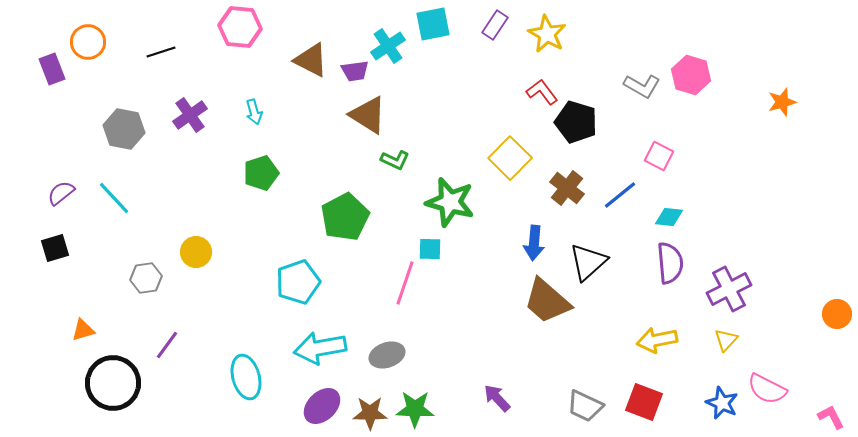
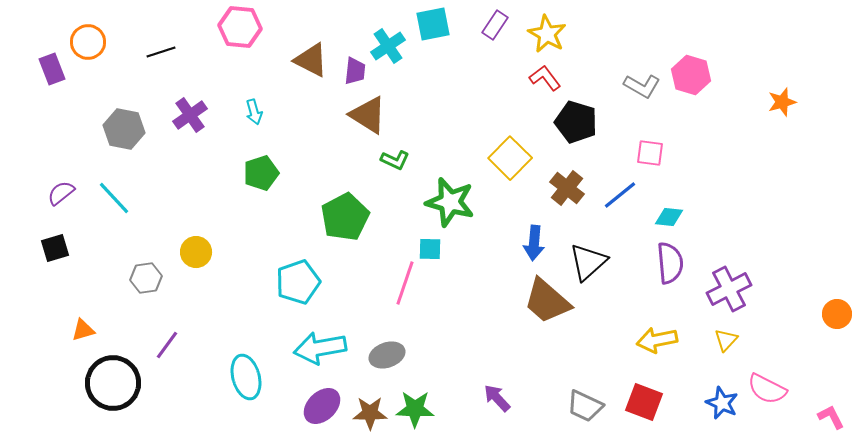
purple trapezoid at (355, 71): rotated 76 degrees counterclockwise
red L-shape at (542, 92): moved 3 px right, 14 px up
pink square at (659, 156): moved 9 px left, 3 px up; rotated 20 degrees counterclockwise
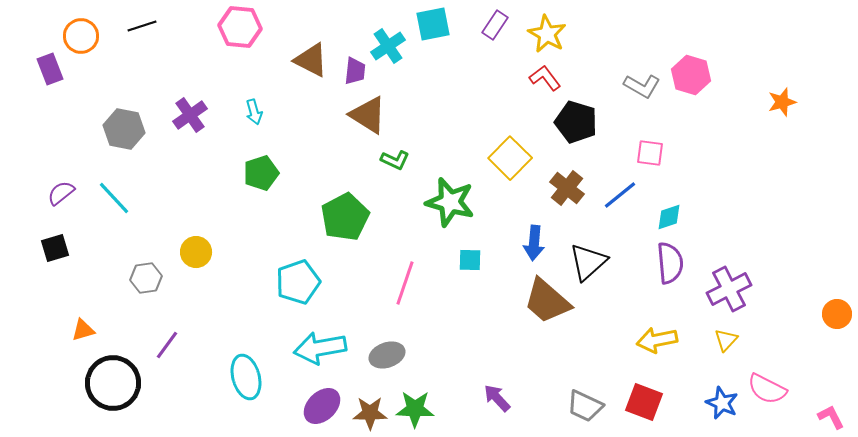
orange circle at (88, 42): moved 7 px left, 6 px up
black line at (161, 52): moved 19 px left, 26 px up
purple rectangle at (52, 69): moved 2 px left
cyan diamond at (669, 217): rotated 24 degrees counterclockwise
cyan square at (430, 249): moved 40 px right, 11 px down
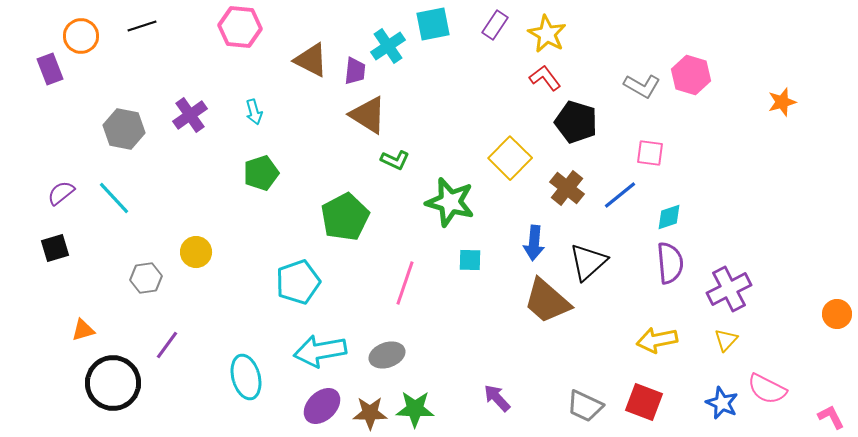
cyan arrow at (320, 348): moved 3 px down
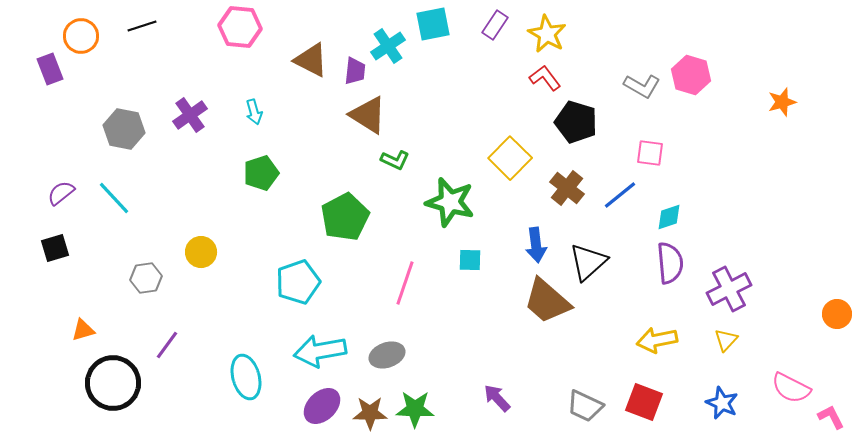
blue arrow at (534, 243): moved 2 px right, 2 px down; rotated 12 degrees counterclockwise
yellow circle at (196, 252): moved 5 px right
pink semicircle at (767, 389): moved 24 px right, 1 px up
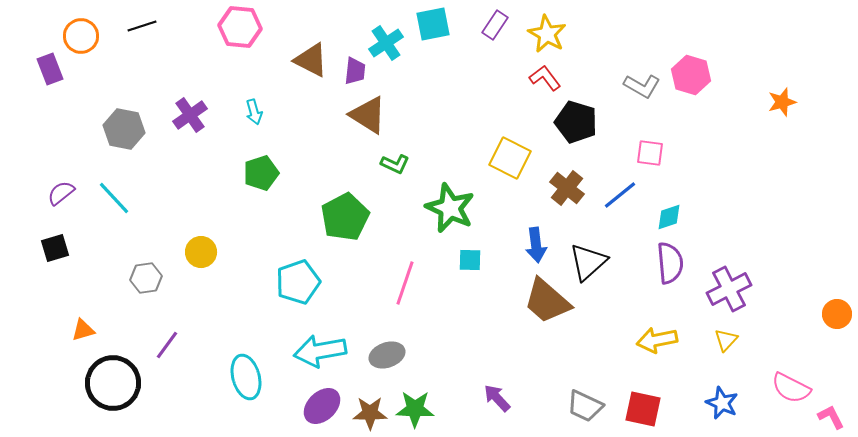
cyan cross at (388, 46): moved 2 px left, 3 px up
yellow square at (510, 158): rotated 18 degrees counterclockwise
green L-shape at (395, 160): moved 4 px down
green star at (450, 202): moved 6 px down; rotated 9 degrees clockwise
red square at (644, 402): moved 1 px left, 7 px down; rotated 9 degrees counterclockwise
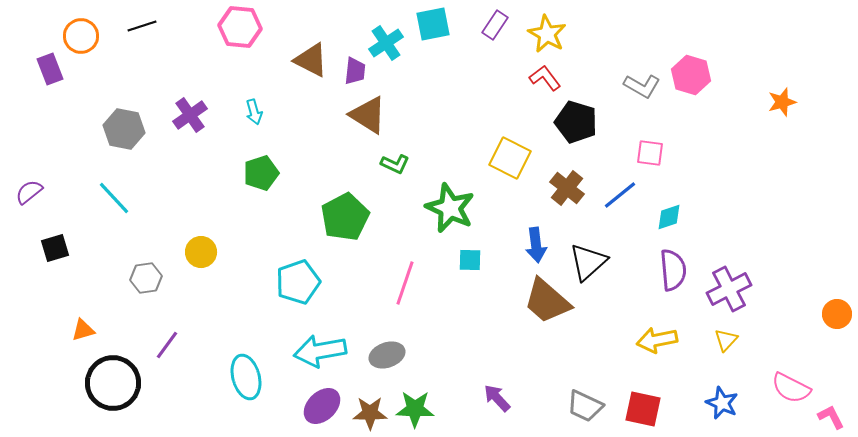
purple semicircle at (61, 193): moved 32 px left, 1 px up
purple semicircle at (670, 263): moved 3 px right, 7 px down
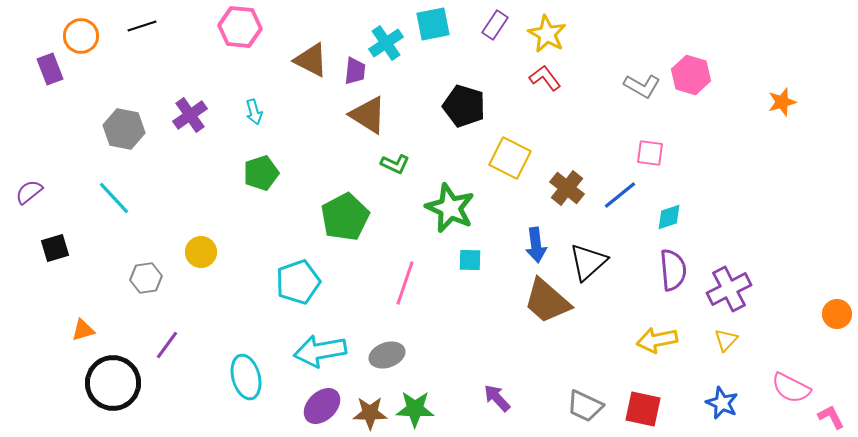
black pentagon at (576, 122): moved 112 px left, 16 px up
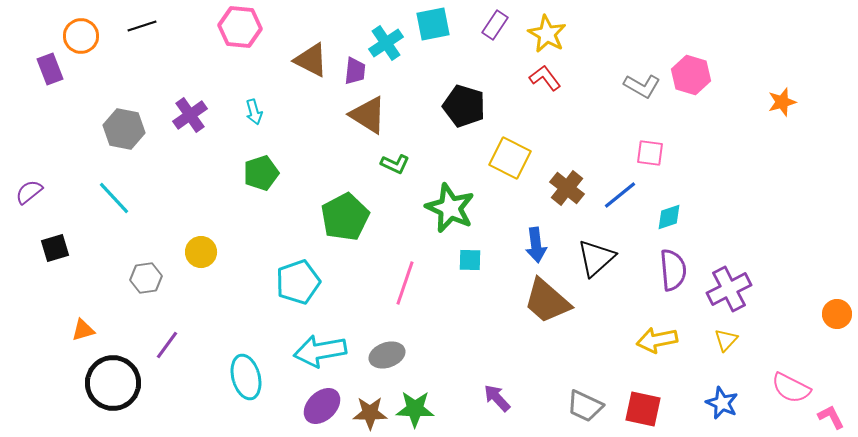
black triangle at (588, 262): moved 8 px right, 4 px up
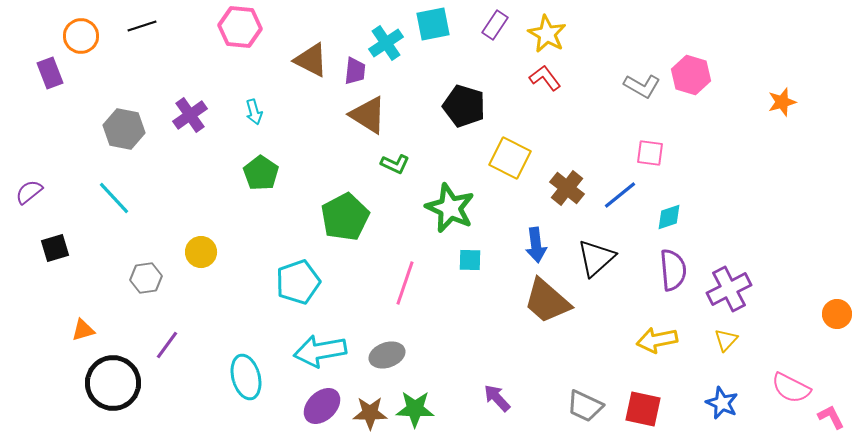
purple rectangle at (50, 69): moved 4 px down
green pentagon at (261, 173): rotated 20 degrees counterclockwise
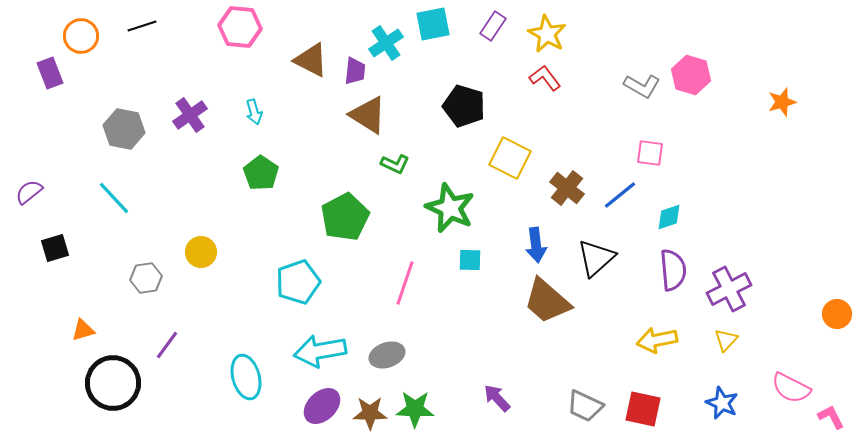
purple rectangle at (495, 25): moved 2 px left, 1 px down
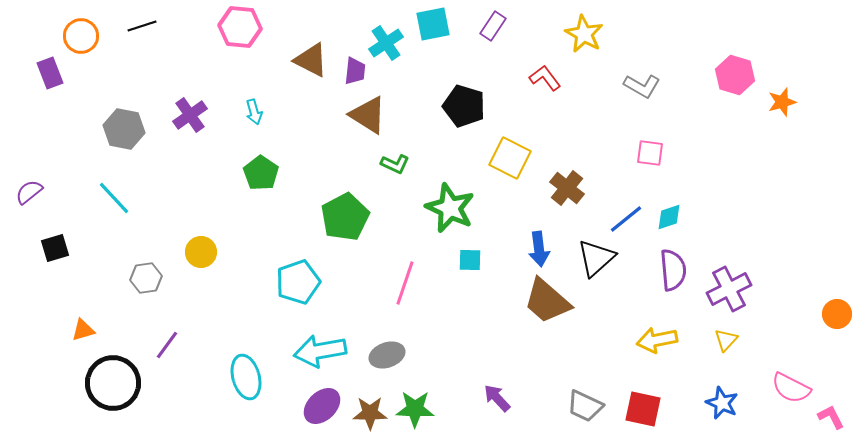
yellow star at (547, 34): moved 37 px right
pink hexagon at (691, 75): moved 44 px right
blue line at (620, 195): moved 6 px right, 24 px down
blue arrow at (536, 245): moved 3 px right, 4 px down
